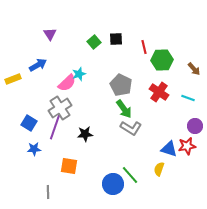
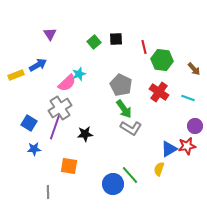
green hexagon: rotated 10 degrees clockwise
yellow rectangle: moved 3 px right, 4 px up
blue triangle: rotated 48 degrees counterclockwise
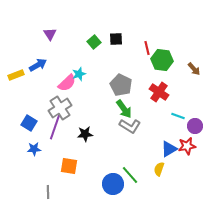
red line: moved 3 px right, 1 px down
cyan line: moved 10 px left, 18 px down
gray L-shape: moved 1 px left, 2 px up
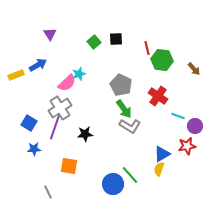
red cross: moved 1 px left, 4 px down
blue triangle: moved 7 px left, 5 px down
gray line: rotated 24 degrees counterclockwise
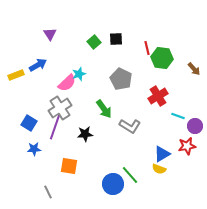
green hexagon: moved 2 px up
gray pentagon: moved 6 px up
red cross: rotated 24 degrees clockwise
green arrow: moved 20 px left
yellow semicircle: rotated 88 degrees counterclockwise
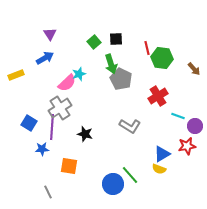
blue arrow: moved 7 px right, 7 px up
green arrow: moved 7 px right, 45 px up; rotated 18 degrees clockwise
purple line: moved 3 px left; rotated 15 degrees counterclockwise
black star: rotated 21 degrees clockwise
blue star: moved 8 px right
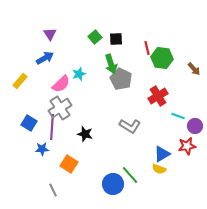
green square: moved 1 px right, 5 px up
yellow rectangle: moved 4 px right, 6 px down; rotated 28 degrees counterclockwise
pink semicircle: moved 6 px left, 1 px down
orange square: moved 2 px up; rotated 24 degrees clockwise
gray line: moved 5 px right, 2 px up
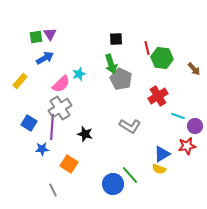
green square: moved 59 px left; rotated 32 degrees clockwise
